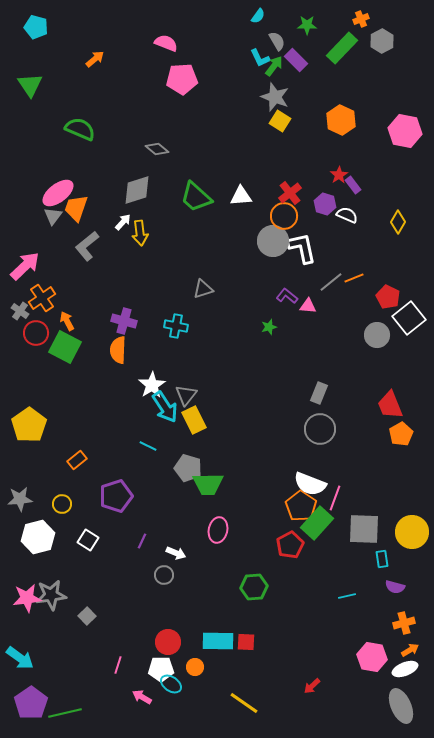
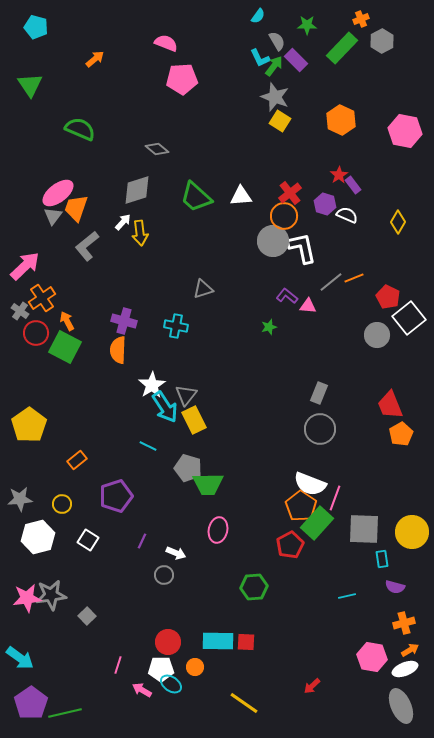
pink arrow at (142, 697): moved 7 px up
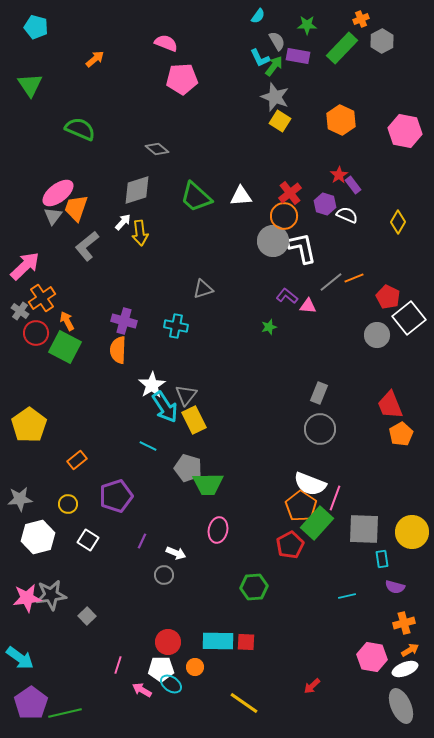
purple rectangle at (296, 60): moved 2 px right, 4 px up; rotated 35 degrees counterclockwise
yellow circle at (62, 504): moved 6 px right
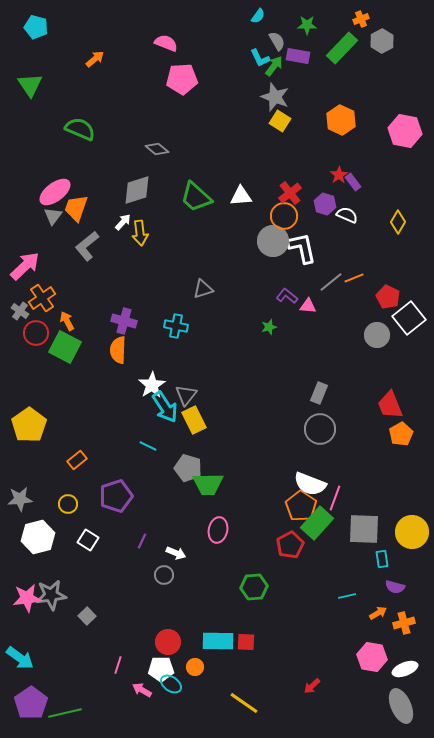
purple rectangle at (353, 185): moved 3 px up
pink ellipse at (58, 193): moved 3 px left, 1 px up
orange arrow at (410, 650): moved 32 px left, 37 px up
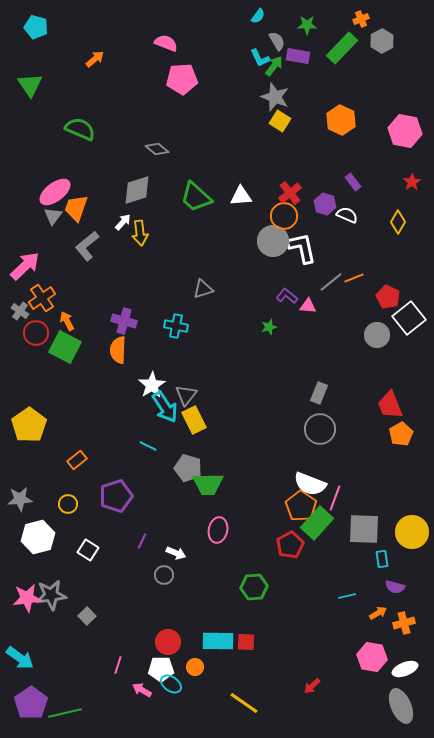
red star at (339, 175): moved 73 px right, 7 px down
white square at (88, 540): moved 10 px down
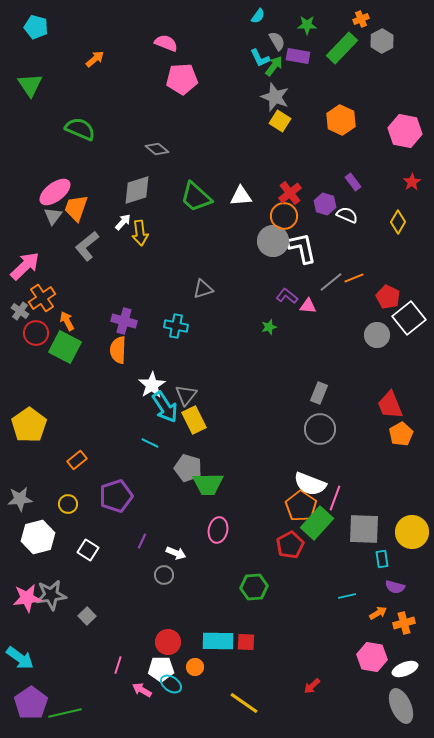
cyan line at (148, 446): moved 2 px right, 3 px up
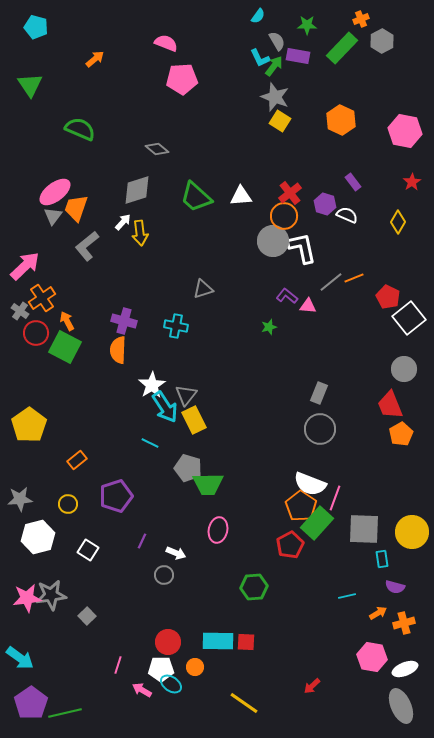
gray circle at (377, 335): moved 27 px right, 34 px down
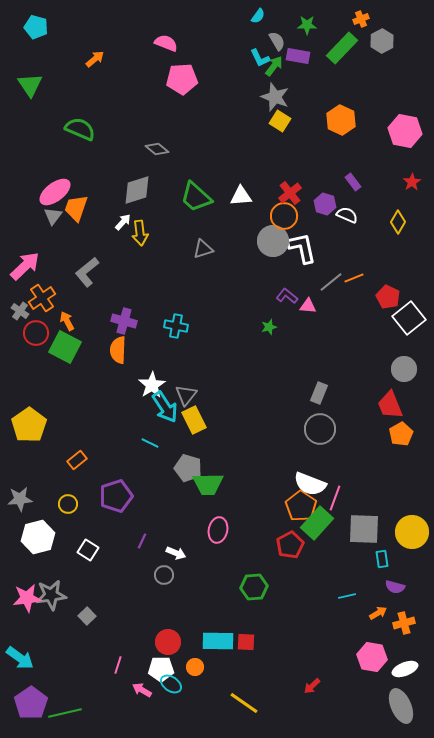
gray L-shape at (87, 246): moved 26 px down
gray triangle at (203, 289): moved 40 px up
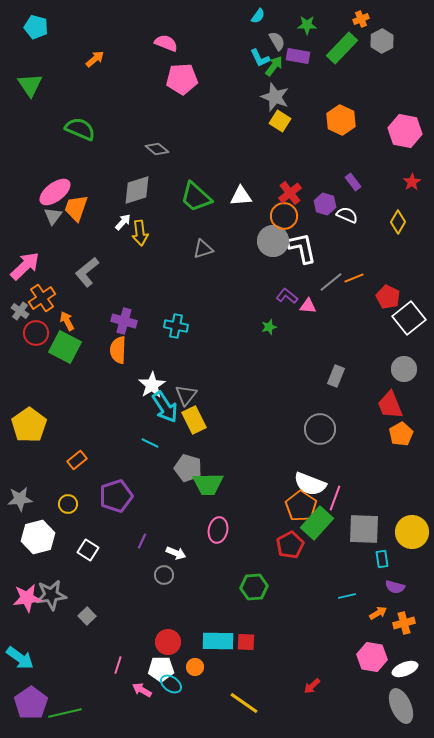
gray rectangle at (319, 393): moved 17 px right, 17 px up
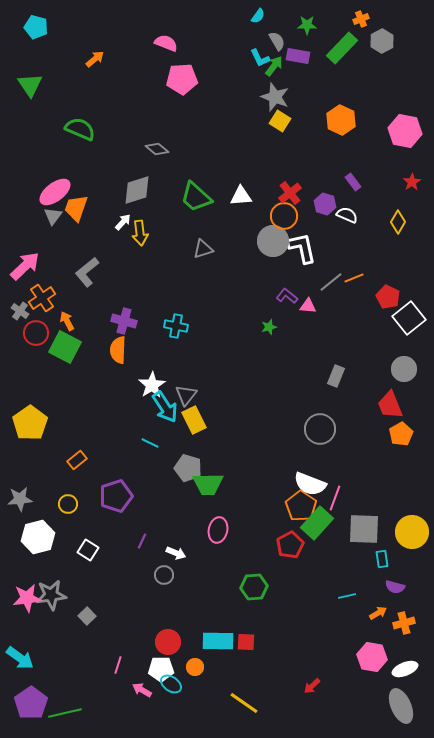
yellow pentagon at (29, 425): moved 1 px right, 2 px up
